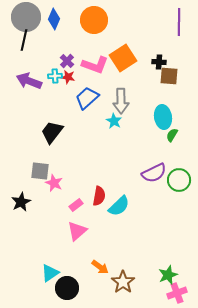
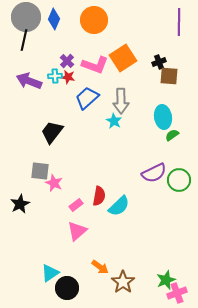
black cross: rotated 24 degrees counterclockwise
green semicircle: rotated 24 degrees clockwise
black star: moved 1 px left, 2 px down
green star: moved 2 px left, 5 px down
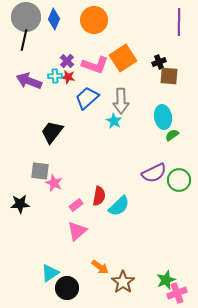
black star: rotated 24 degrees clockwise
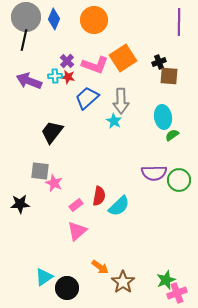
purple semicircle: rotated 25 degrees clockwise
cyan triangle: moved 6 px left, 4 px down
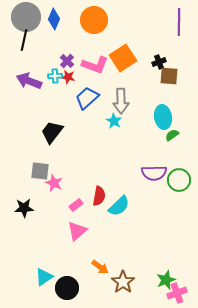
black star: moved 4 px right, 4 px down
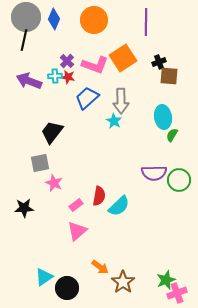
purple line: moved 33 px left
green semicircle: rotated 24 degrees counterclockwise
gray square: moved 8 px up; rotated 18 degrees counterclockwise
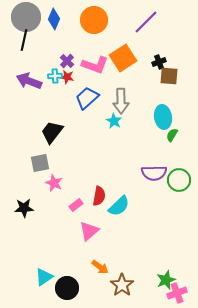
purple line: rotated 44 degrees clockwise
red star: moved 1 px left
pink triangle: moved 12 px right
brown star: moved 1 px left, 3 px down
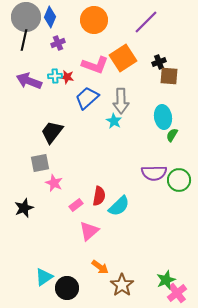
blue diamond: moved 4 px left, 2 px up
purple cross: moved 9 px left, 18 px up; rotated 24 degrees clockwise
black star: rotated 18 degrees counterclockwise
pink cross: rotated 18 degrees counterclockwise
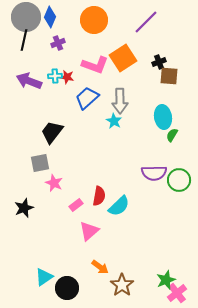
gray arrow: moved 1 px left
